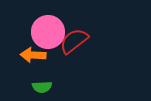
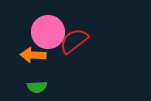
green semicircle: moved 5 px left
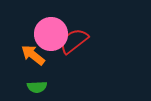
pink circle: moved 3 px right, 2 px down
orange arrow: rotated 35 degrees clockwise
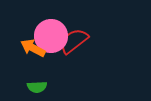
pink circle: moved 2 px down
orange arrow: moved 7 px up; rotated 10 degrees counterclockwise
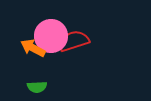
red semicircle: rotated 20 degrees clockwise
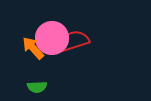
pink circle: moved 1 px right, 2 px down
orange arrow: rotated 20 degrees clockwise
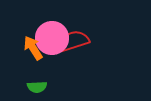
orange arrow: rotated 10 degrees clockwise
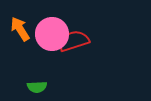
pink circle: moved 4 px up
orange arrow: moved 13 px left, 19 px up
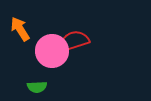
pink circle: moved 17 px down
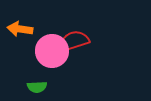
orange arrow: rotated 50 degrees counterclockwise
